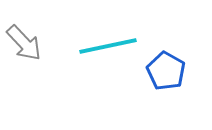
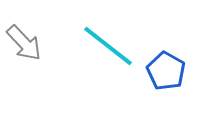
cyan line: rotated 50 degrees clockwise
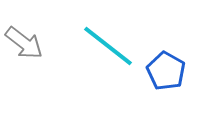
gray arrow: rotated 9 degrees counterclockwise
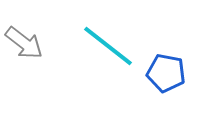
blue pentagon: moved 2 px down; rotated 18 degrees counterclockwise
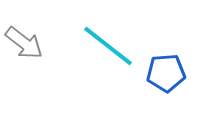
blue pentagon: rotated 15 degrees counterclockwise
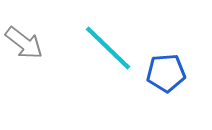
cyan line: moved 2 px down; rotated 6 degrees clockwise
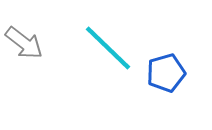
blue pentagon: rotated 12 degrees counterclockwise
